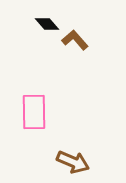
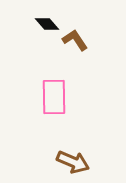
brown L-shape: rotated 8 degrees clockwise
pink rectangle: moved 20 px right, 15 px up
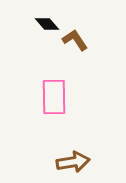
brown arrow: rotated 32 degrees counterclockwise
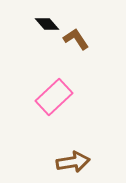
brown L-shape: moved 1 px right, 1 px up
pink rectangle: rotated 48 degrees clockwise
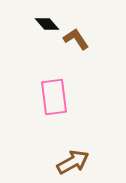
pink rectangle: rotated 54 degrees counterclockwise
brown arrow: rotated 20 degrees counterclockwise
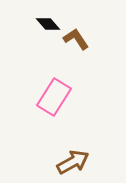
black diamond: moved 1 px right
pink rectangle: rotated 39 degrees clockwise
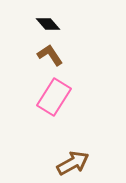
brown L-shape: moved 26 px left, 16 px down
brown arrow: moved 1 px down
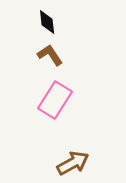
black diamond: moved 1 px left, 2 px up; rotated 35 degrees clockwise
pink rectangle: moved 1 px right, 3 px down
